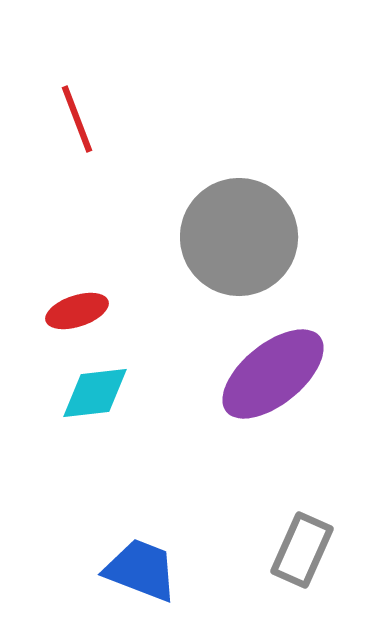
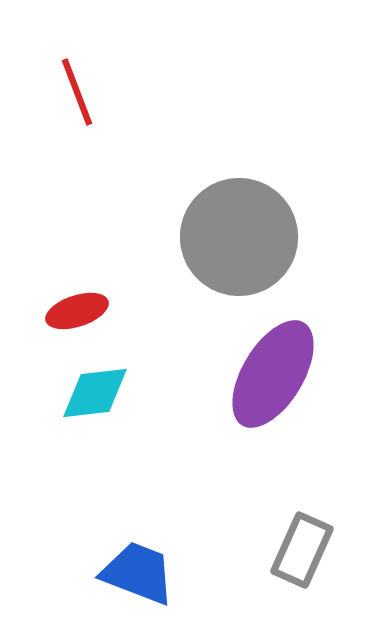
red line: moved 27 px up
purple ellipse: rotated 20 degrees counterclockwise
blue trapezoid: moved 3 px left, 3 px down
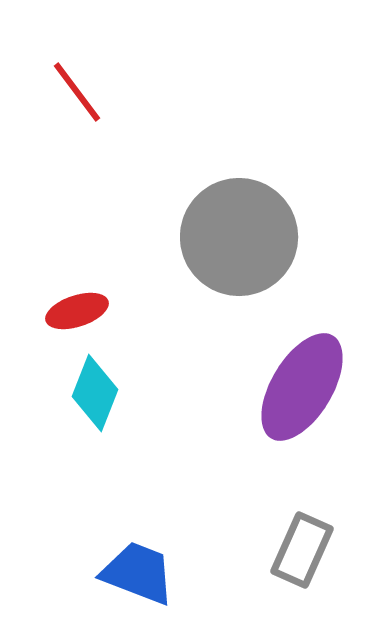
red line: rotated 16 degrees counterclockwise
purple ellipse: moved 29 px right, 13 px down
cyan diamond: rotated 62 degrees counterclockwise
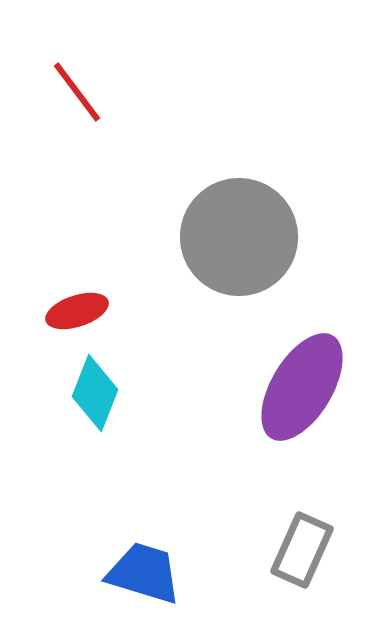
blue trapezoid: moved 6 px right; rotated 4 degrees counterclockwise
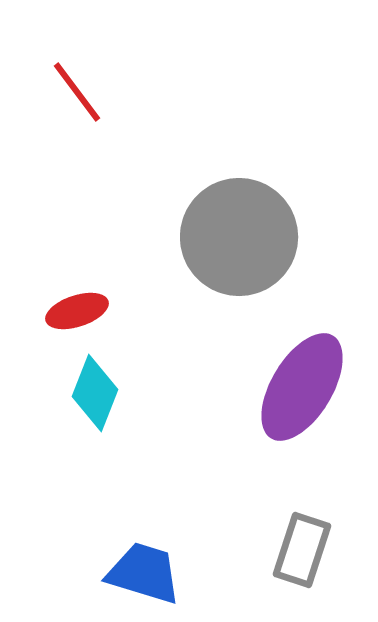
gray rectangle: rotated 6 degrees counterclockwise
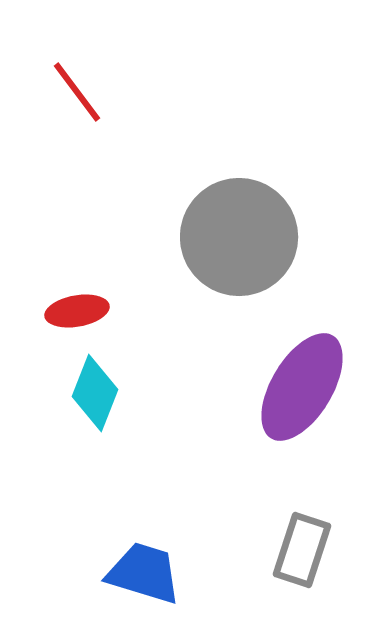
red ellipse: rotated 8 degrees clockwise
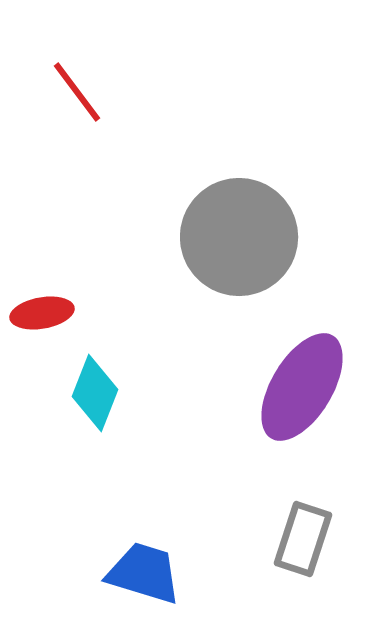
red ellipse: moved 35 px left, 2 px down
gray rectangle: moved 1 px right, 11 px up
